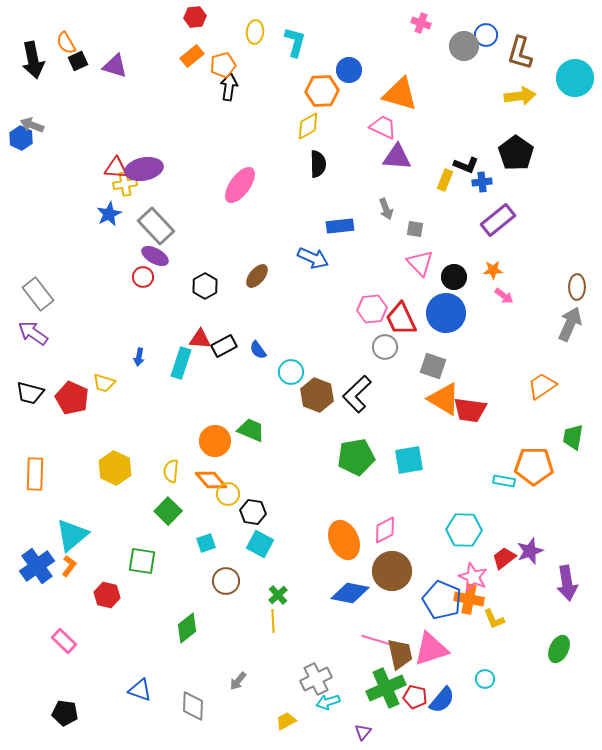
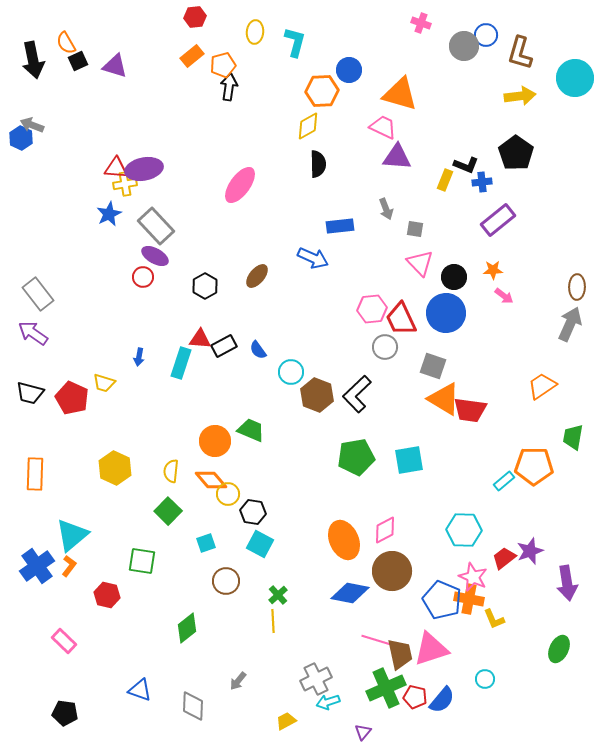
cyan rectangle at (504, 481): rotated 50 degrees counterclockwise
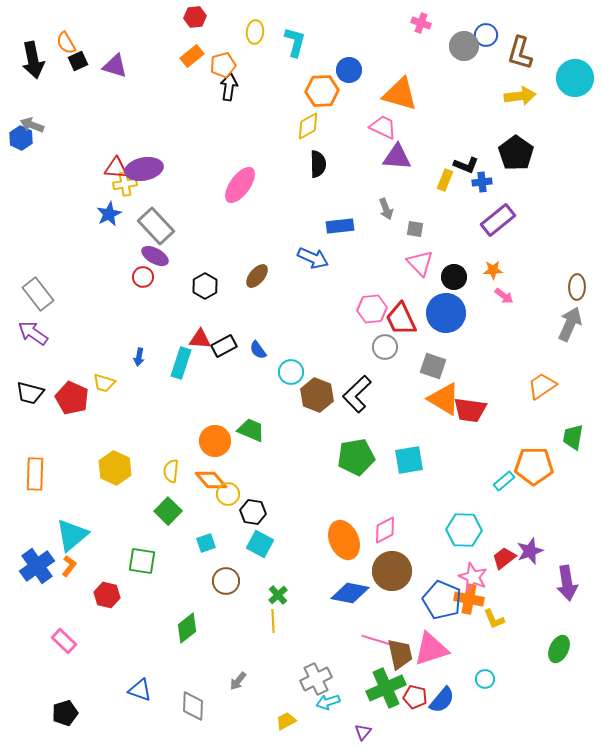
black pentagon at (65, 713): rotated 25 degrees counterclockwise
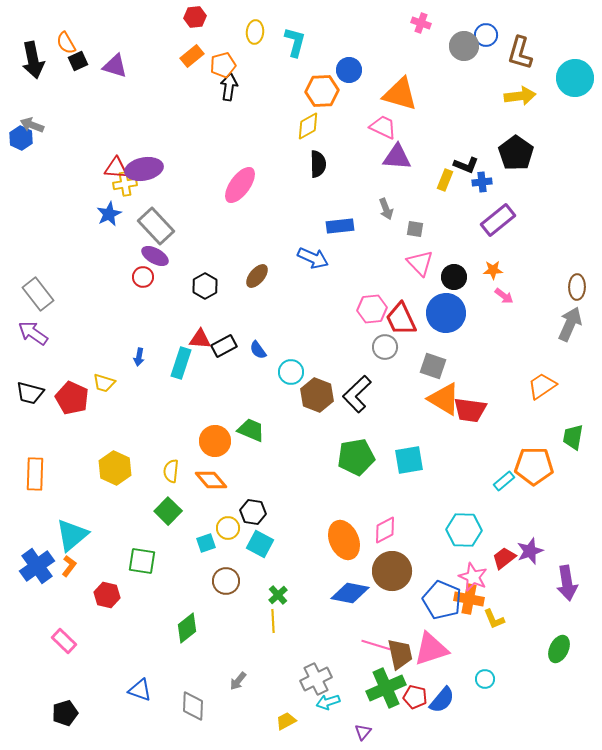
yellow circle at (228, 494): moved 34 px down
pink line at (376, 640): moved 5 px down
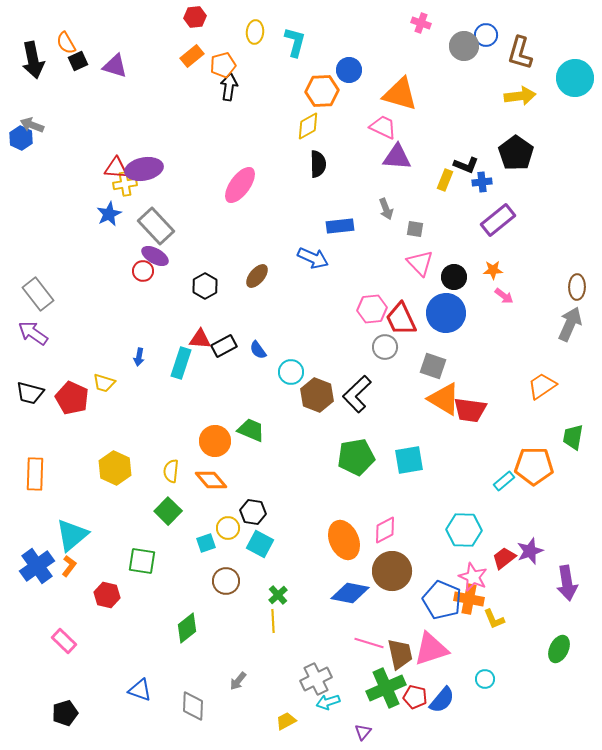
red circle at (143, 277): moved 6 px up
pink line at (376, 645): moved 7 px left, 2 px up
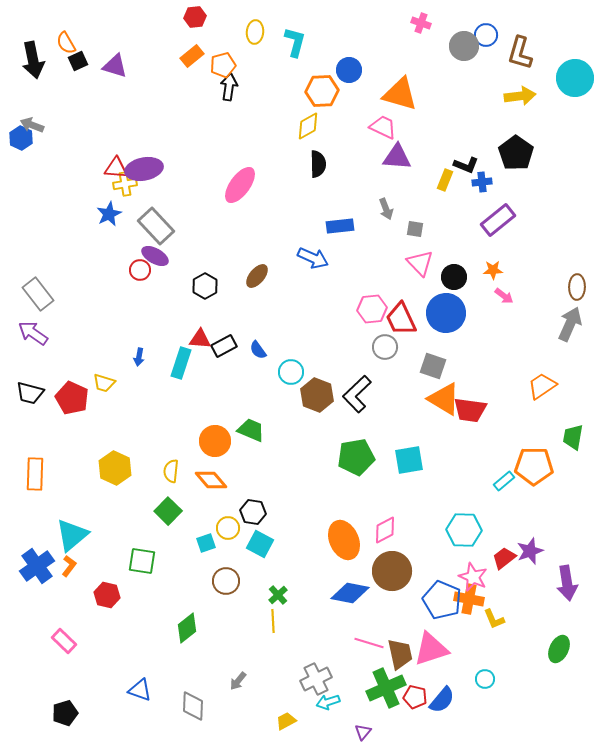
red circle at (143, 271): moved 3 px left, 1 px up
